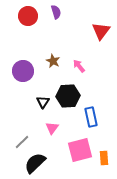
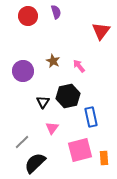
black hexagon: rotated 10 degrees counterclockwise
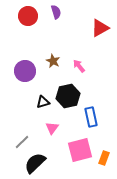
red triangle: moved 1 px left, 3 px up; rotated 24 degrees clockwise
purple circle: moved 2 px right
black triangle: rotated 40 degrees clockwise
orange rectangle: rotated 24 degrees clockwise
